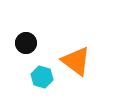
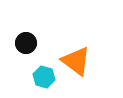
cyan hexagon: moved 2 px right
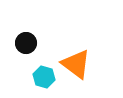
orange triangle: moved 3 px down
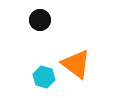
black circle: moved 14 px right, 23 px up
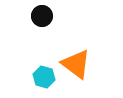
black circle: moved 2 px right, 4 px up
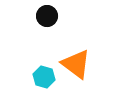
black circle: moved 5 px right
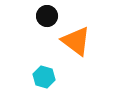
orange triangle: moved 23 px up
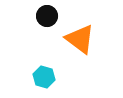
orange triangle: moved 4 px right, 2 px up
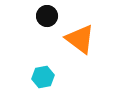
cyan hexagon: moved 1 px left; rotated 25 degrees counterclockwise
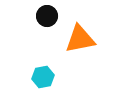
orange triangle: rotated 48 degrees counterclockwise
